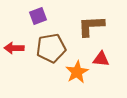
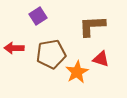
purple square: rotated 12 degrees counterclockwise
brown L-shape: moved 1 px right
brown pentagon: moved 6 px down
red triangle: rotated 12 degrees clockwise
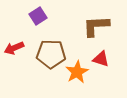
brown L-shape: moved 4 px right
red arrow: rotated 24 degrees counterclockwise
brown pentagon: rotated 12 degrees clockwise
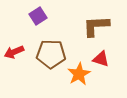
red arrow: moved 4 px down
orange star: moved 2 px right, 2 px down
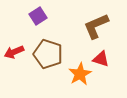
brown L-shape: rotated 20 degrees counterclockwise
brown pentagon: moved 3 px left; rotated 16 degrees clockwise
orange star: moved 1 px right
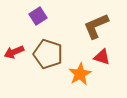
red triangle: moved 1 px right, 2 px up
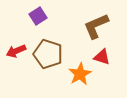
red arrow: moved 2 px right, 1 px up
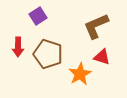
red arrow: moved 2 px right, 4 px up; rotated 66 degrees counterclockwise
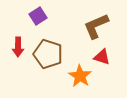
orange star: moved 2 px down; rotated 10 degrees counterclockwise
